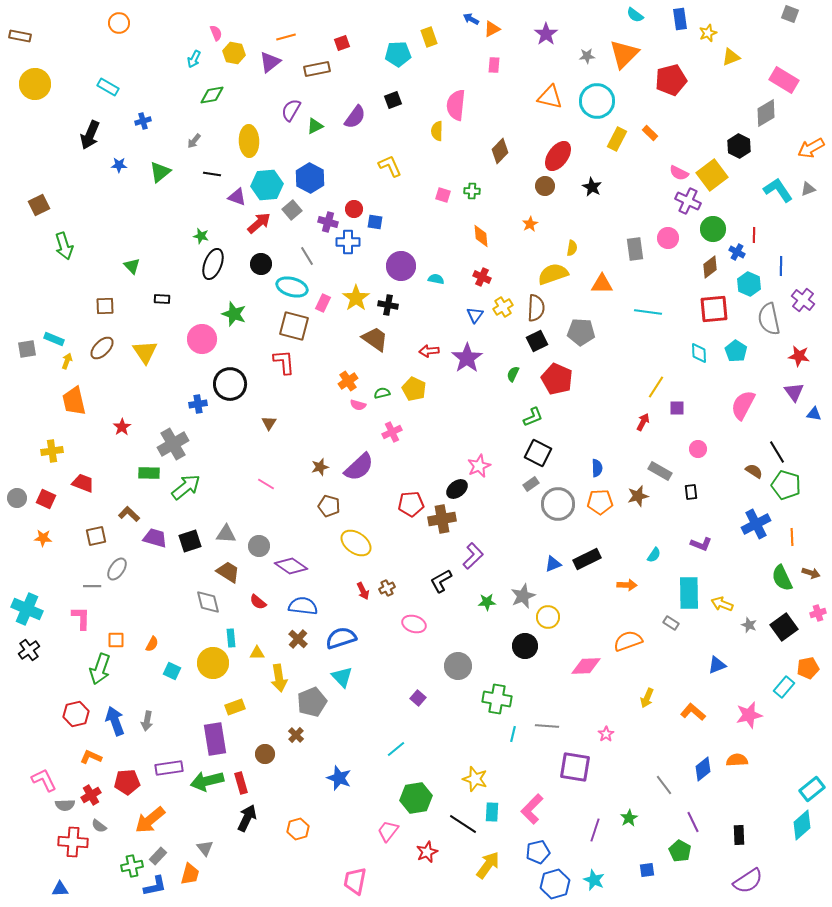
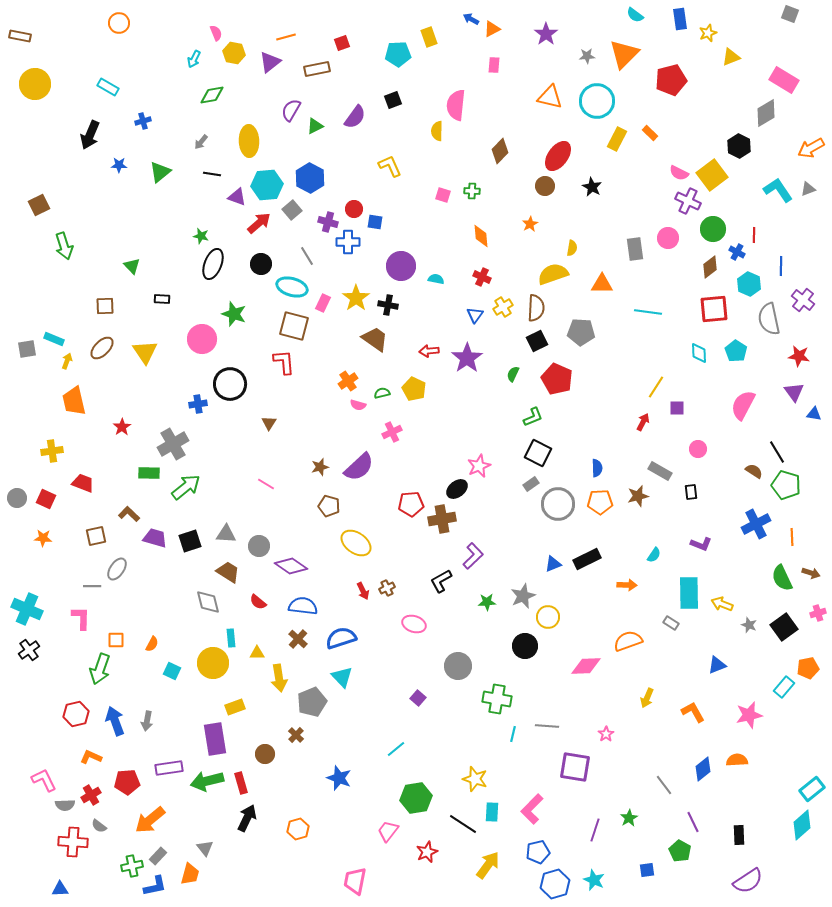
gray arrow at (194, 141): moved 7 px right, 1 px down
orange L-shape at (693, 712): rotated 20 degrees clockwise
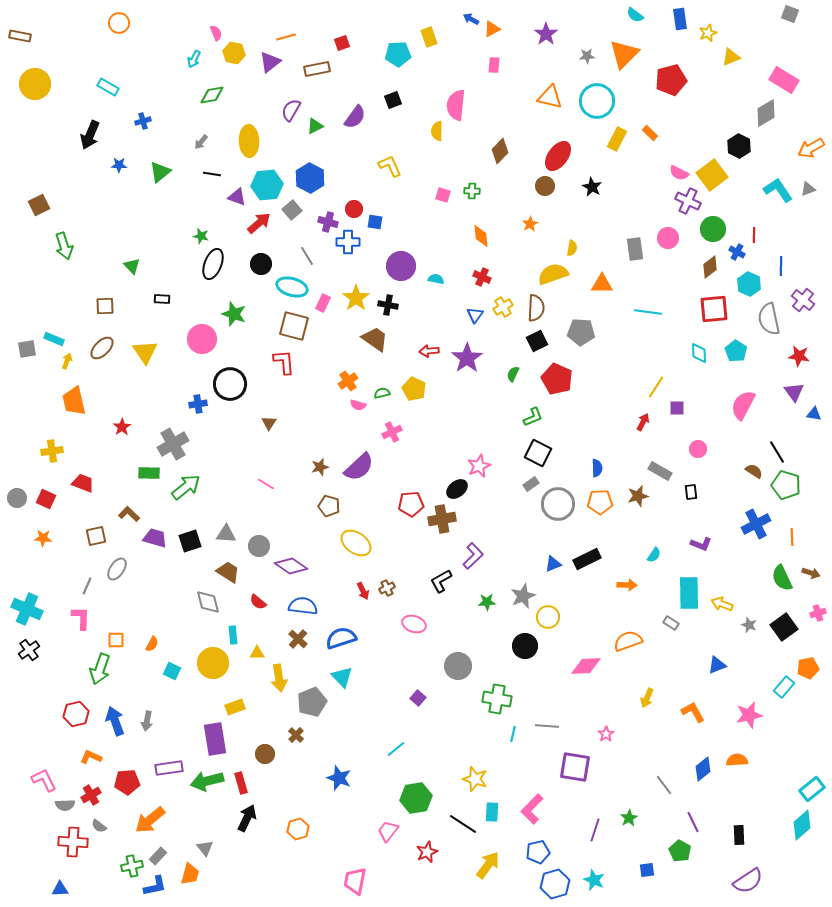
gray line at (92, 586): moved 5 px left; rotated 66 degrees counterclockwise
cyan rectangle at (231, 638): moved 2 px right, 3 px up
